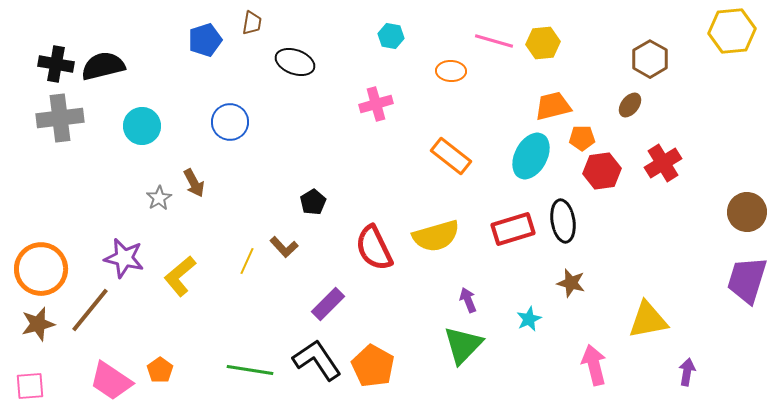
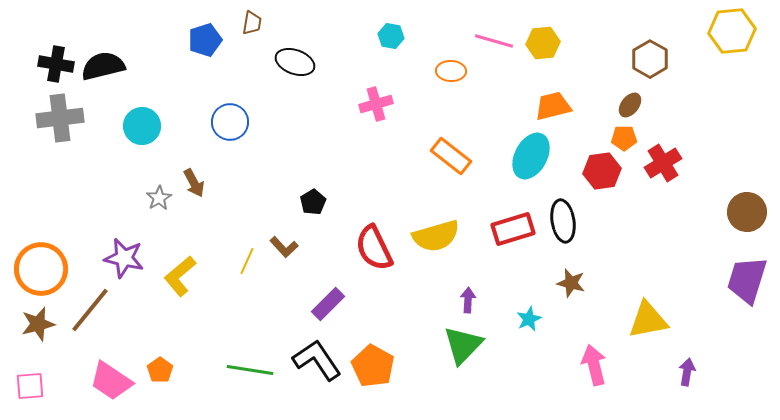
orange pentagon at (582, 138): moved 42 px right
purple arrow at (468, 300): rotated 25 degrees clockwise
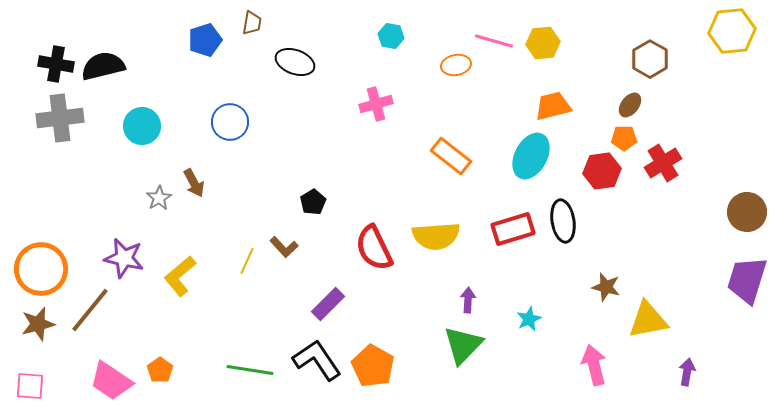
orange ellipse at (451, 71): moved 5 px right, 6 px up; rotated 12 degrees counterclockwise
yellow semicircle at (436, 236): rotated 12 degrees clockwise
brown star at (571, 283): moved 35 px right, 4 px down
pink square at (30, 386): rotated 8 degrees clockwise
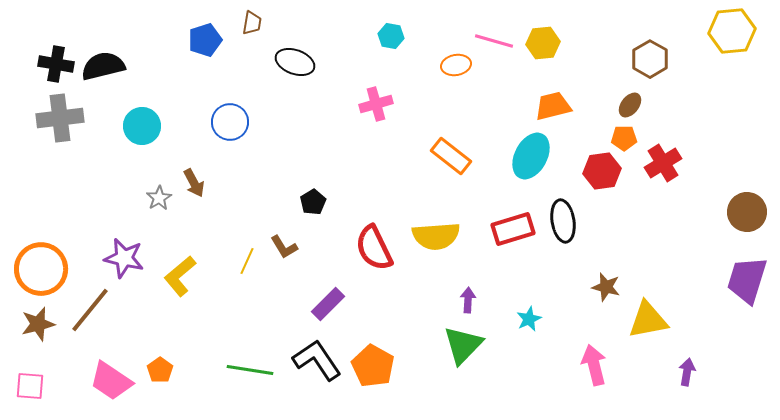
brown L-shape at (284, 247): rotated 12 degrees clockwise
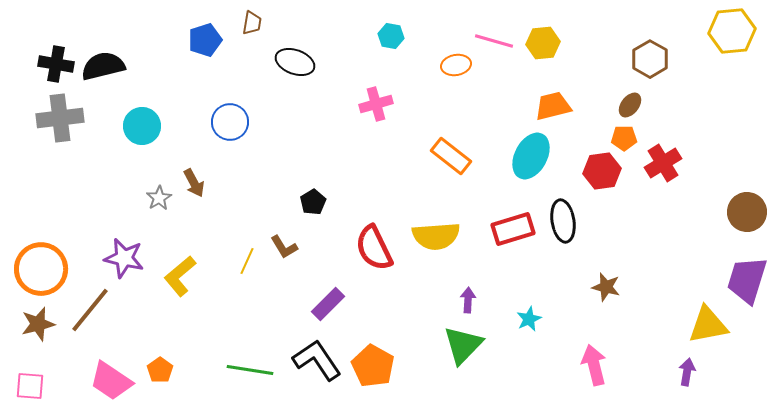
yellow triangle at (648, 320): moved 60 px right, 5 px down
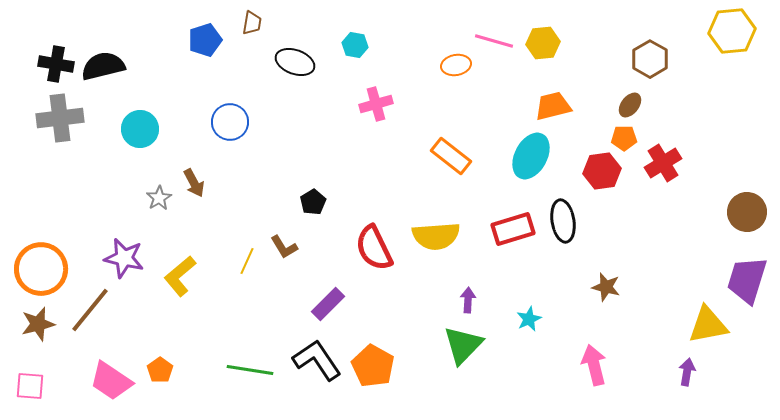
cyan hexagon at (391, 36): moved 36 px left, 9 px down
cyan circle at (142, 126): moved 2 px left, 3 px down
